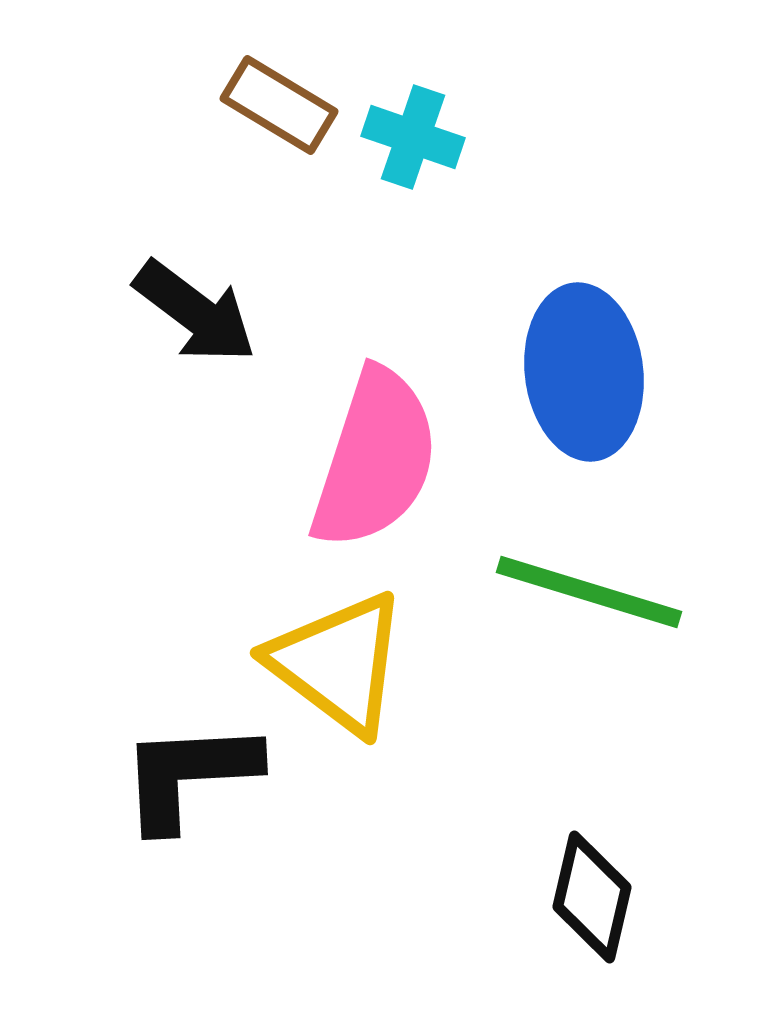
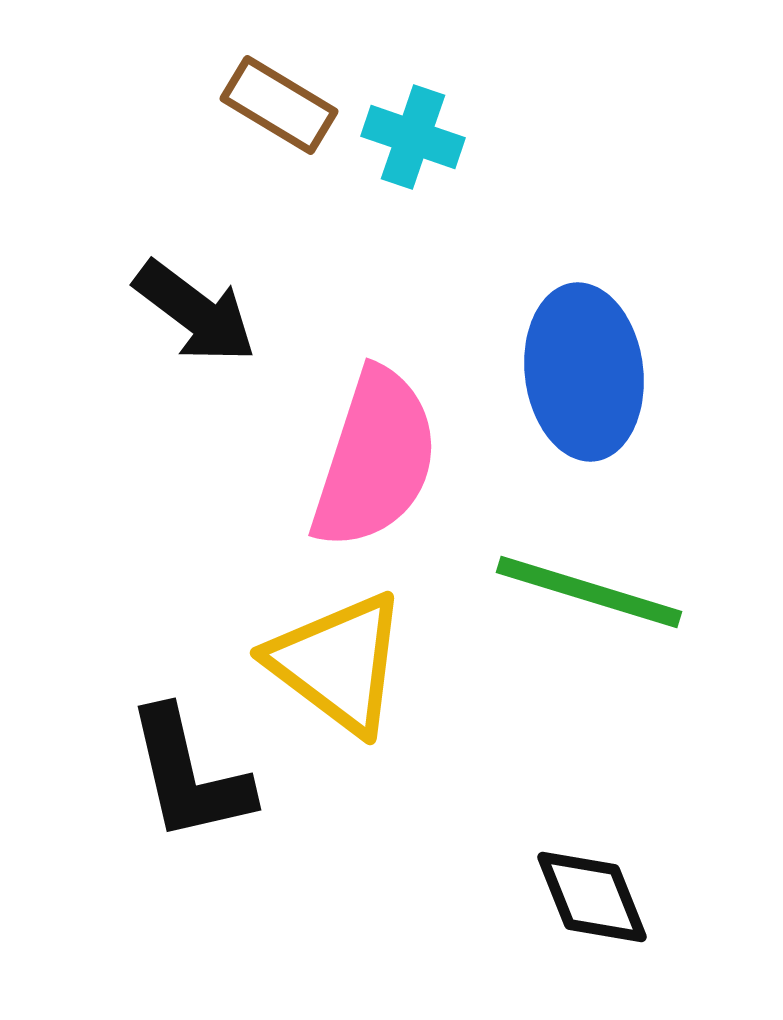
black L-shape: rotated 100 degrees counterclockwise
black diamond: rotated 35 degrees counterclockwise
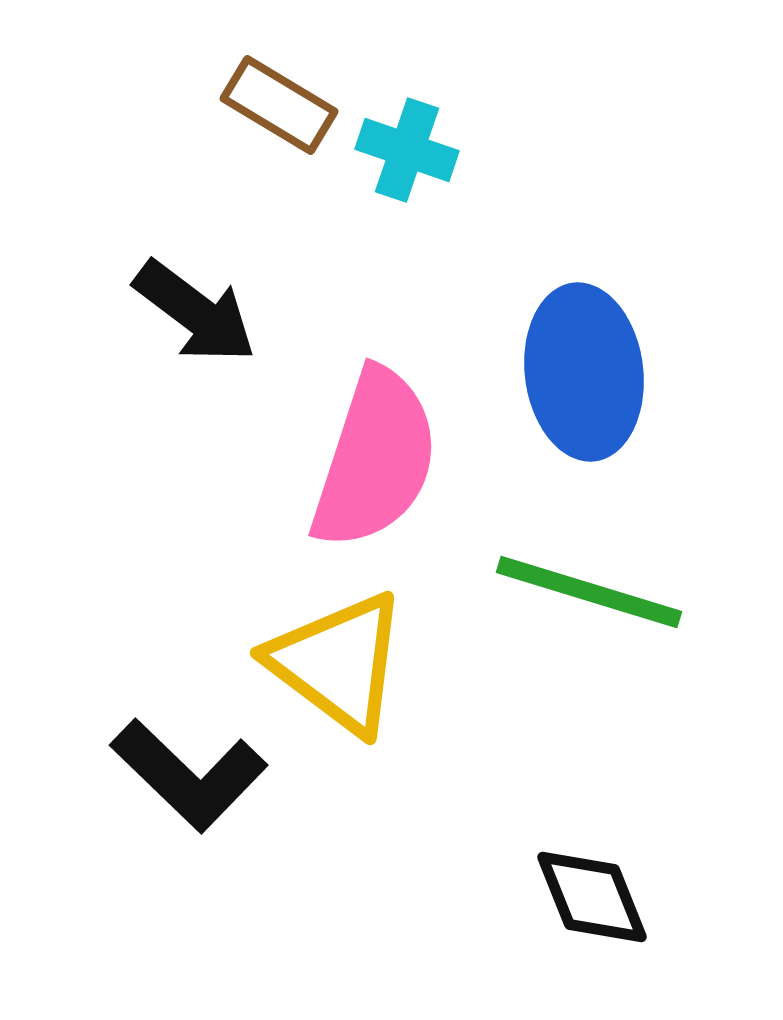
cyan cross: moved 6 px left, 13 px down
black L-shape: rotated 33 degrees counterclockwise
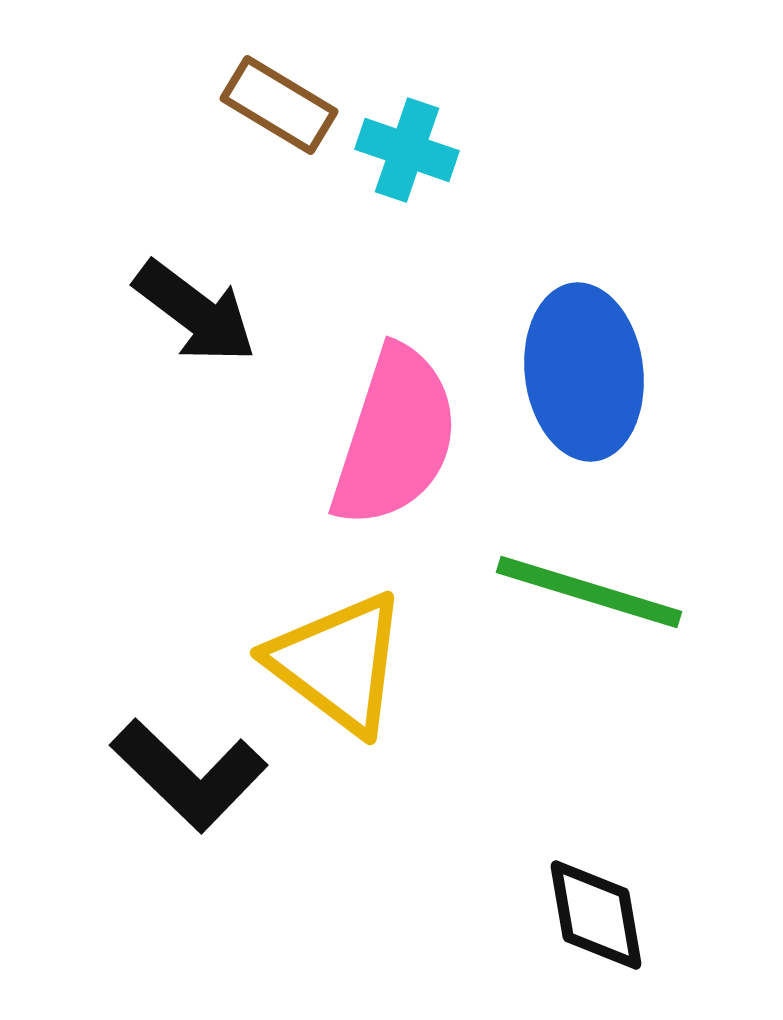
pink semicircle: moved 20 px right, 22 px up
black diamond: moved 4 px right, 18 px down; rotated 12 degrees clockwise
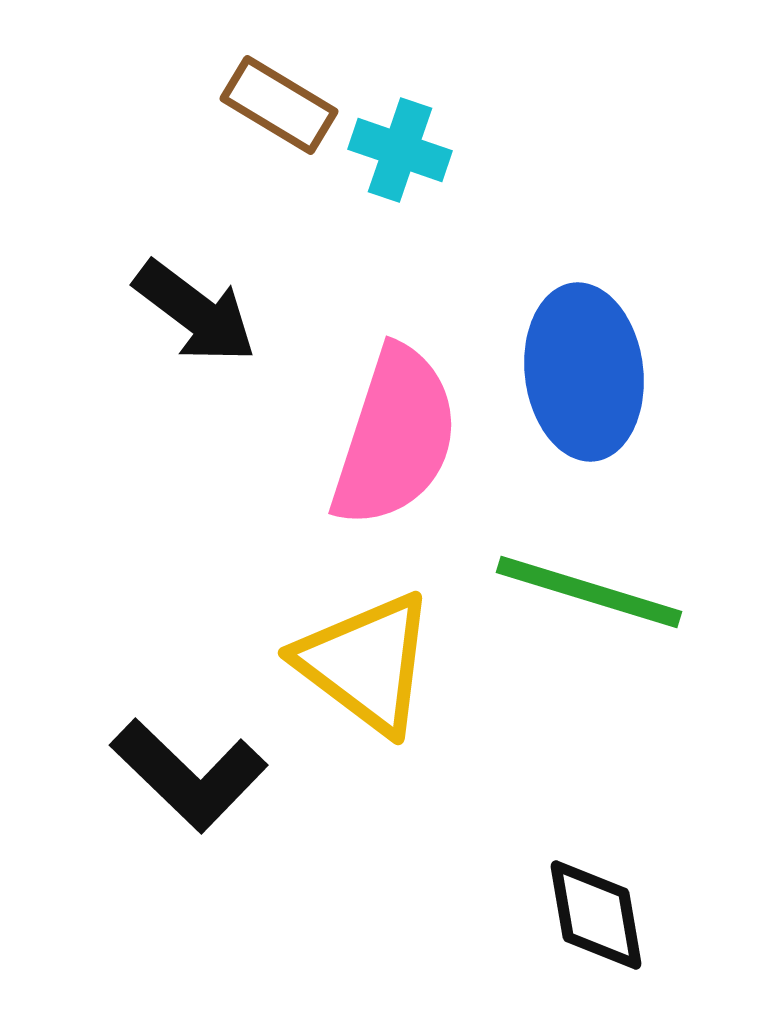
cyan cross: moved 7 px left
yellow triangle: moved 28 px right
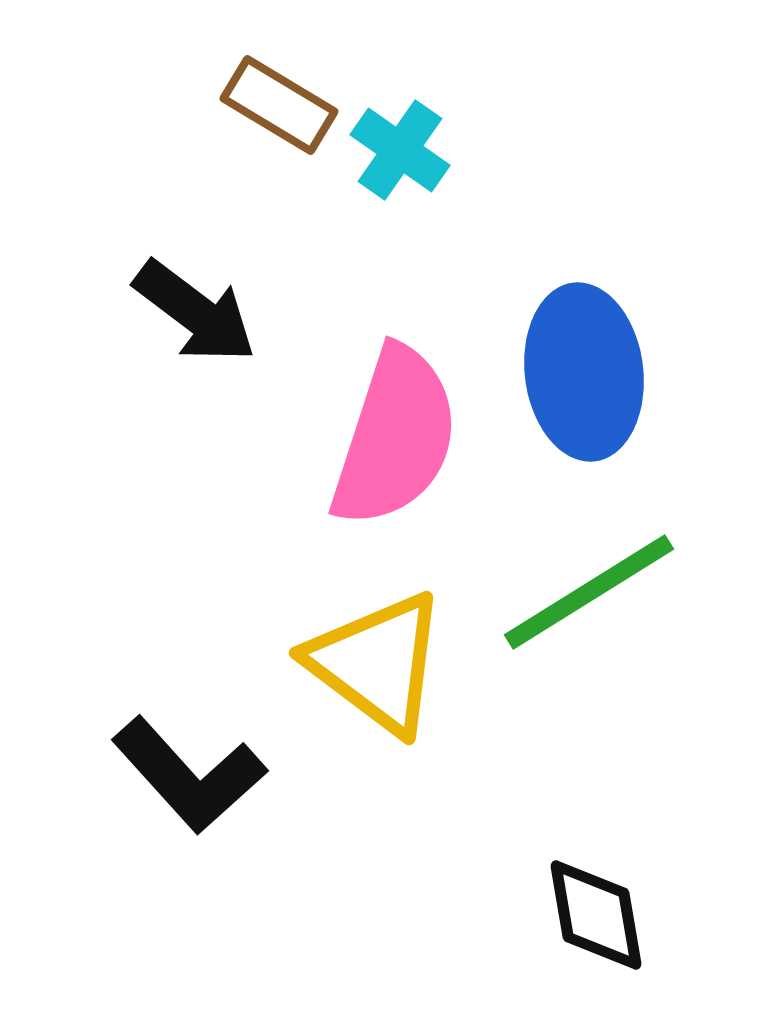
cyan cross: rotated 16 degrees clockwise
green line: rotated 49 degrees counterclockwise
yellow triangle: moved 11 px right
black L-shape: rotated 4 degrees clockwise
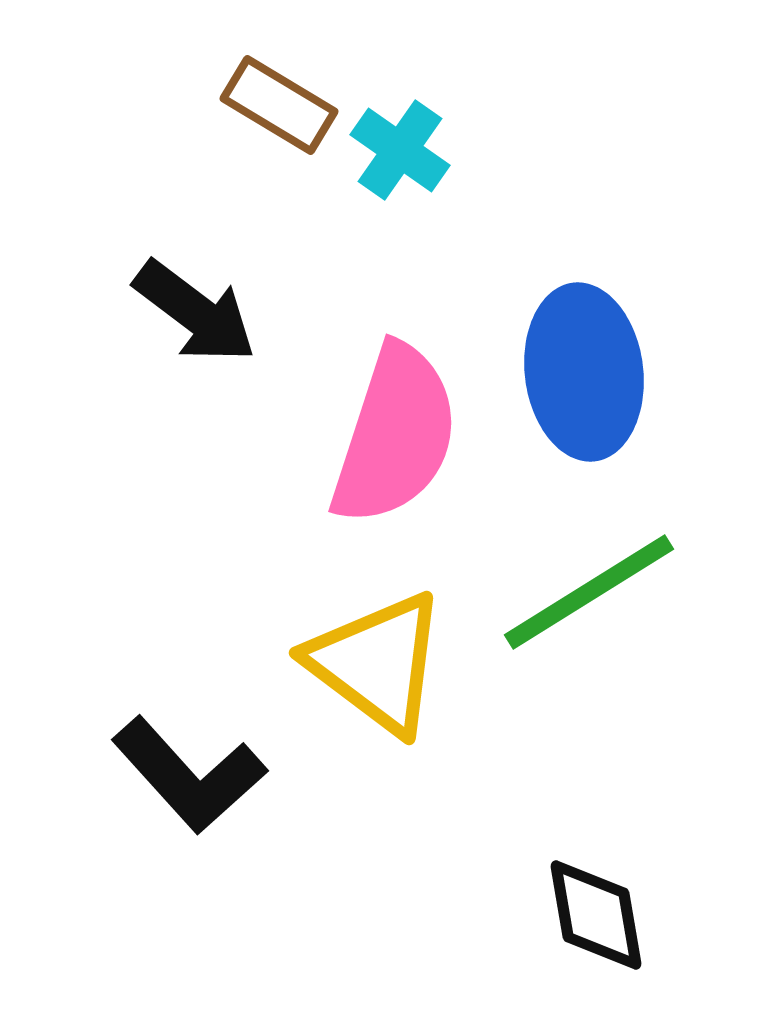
pink semicircle: moved 2 px up
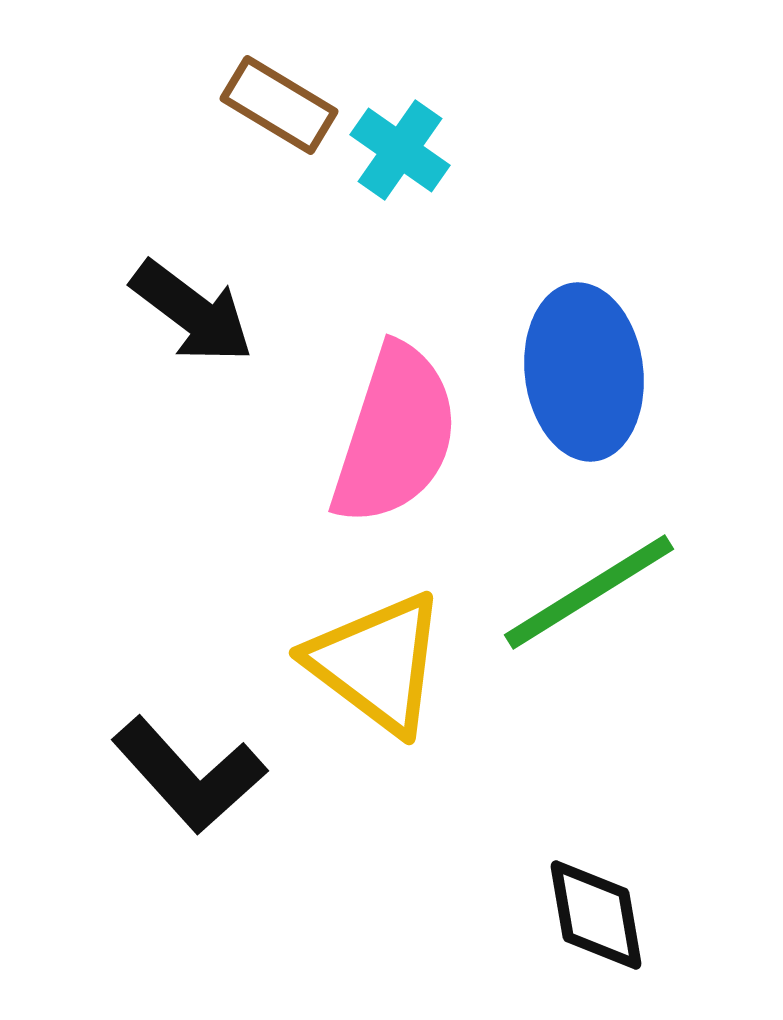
black arrow: moved 3 px left
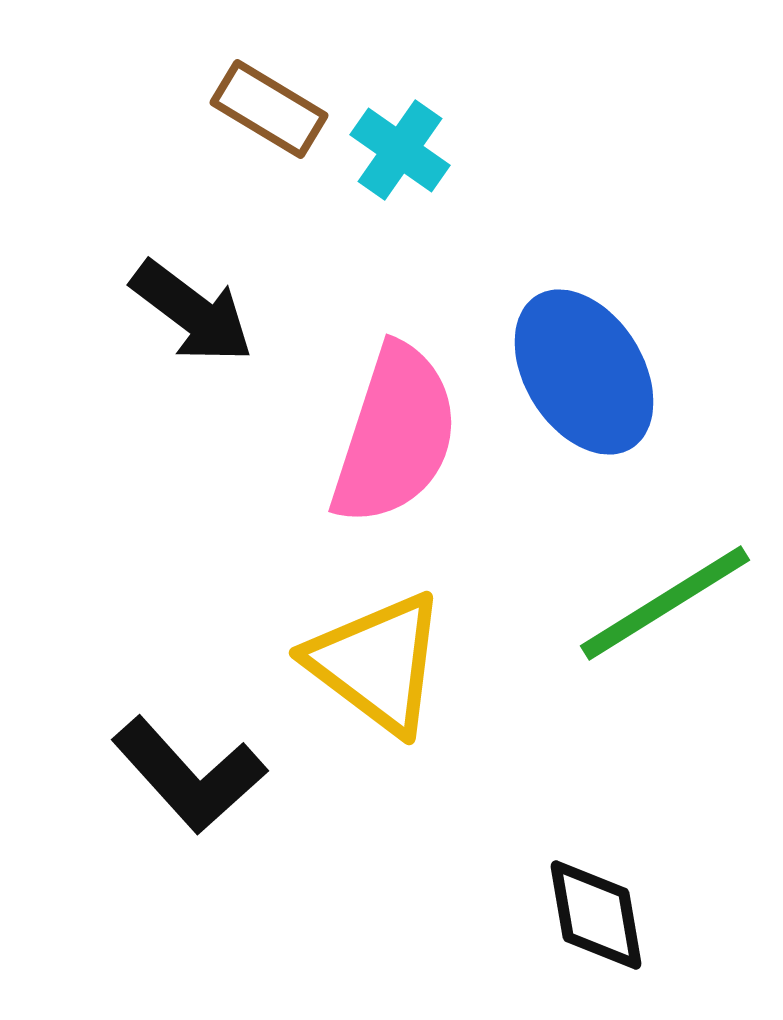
brown rectangle: moved 10 px left, 4 px down
blue ellipse: rotated 25 degrees counterclockwise
green line: moved 76 px right, 11 px down
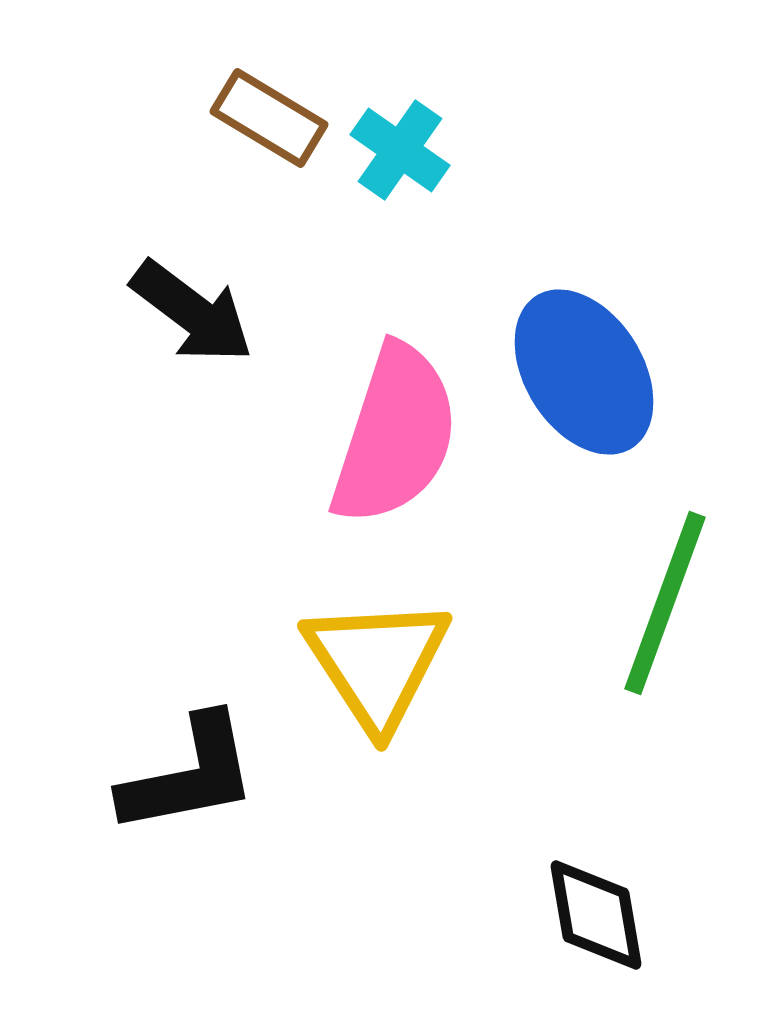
brown rectangle: moved 9 px down
green line: rotated 38 degrees counterclockwise
yellow triangle: rotated 20 degrees clockwise
black L-shape: rotated 59 degrees counterclockwise
